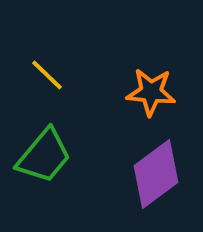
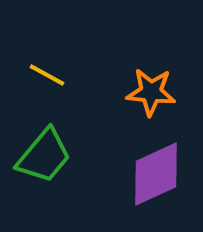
yellow line: rotated 15 degrees counterclockwise
purple diamond: rotated 12 degrees clockwise
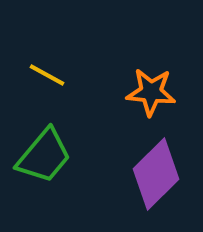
purple diamond: rotated 20 degrees counterclockwise
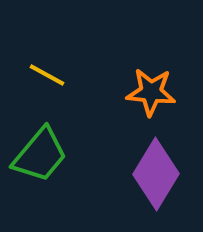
green trapezoid: moved 4 px left, 1 px up
purple diamond: rotated 14 degrees counterclockwise
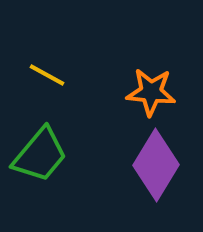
purple diamond: moved 9 px up
